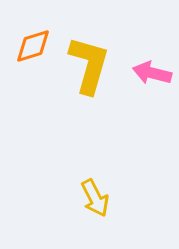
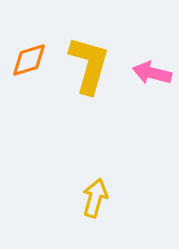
orange diamond: moved 4 px left, 14 px down
yellow arrow: rotated 138 degrees counterclockwise
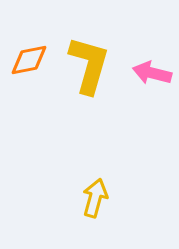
orange diamond: rotated 6 degrees clockwise
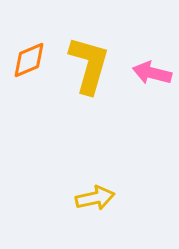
orange diamond: rotated 12 degrees counterclockwise
yellow arrow: rotated 63 degrees clockwise
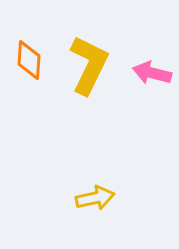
orange diamond: rotated 63 degrees counterclockwise
yellow L-shape: rotated 10 degrees clockwise
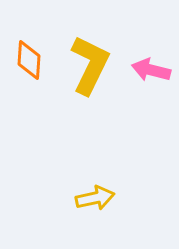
yellow L-shape: moved 1 px right
pink arrow: moved 1 px left, 3 px up
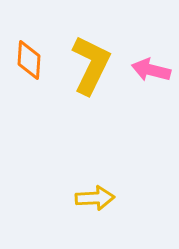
yellow L-shape: moved 1 px right
yellow arrow: rotated 9 degrees clockwise
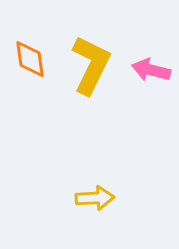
orange diamond: moved 1 px right, 1 px up; rotated 12 degrees counterclockwise
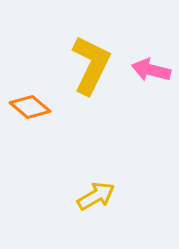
orange diamond: moved 48 px down; rotated 42 degrees counterclockwise
yellow arrow: moved 1 px right, 2 px up; rotated 27 degrees counterclockwise
